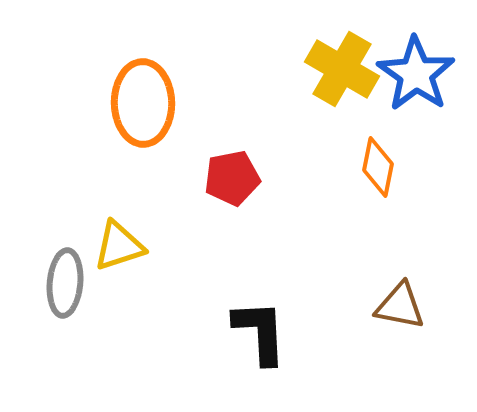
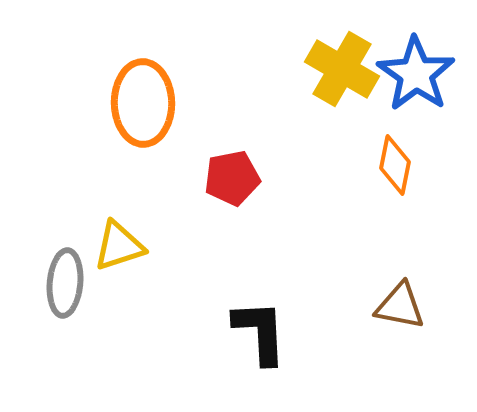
orange diamond: moved 17 px right, 2 px up
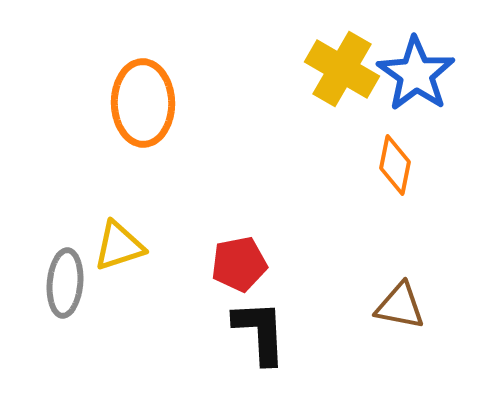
red pentagon: moved 7 px right, 86 px down
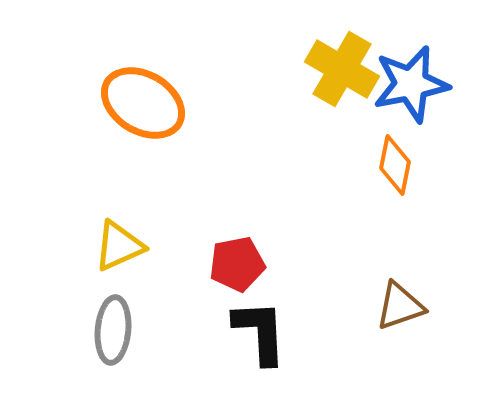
blue star: moved 5 px left, 10 px down; rotated 26 degrees clockwise
orange ellipse: rotated 58 degrees counterclockwise
yellow triangle: rotated 6 degrees counterclockwise
red pentagon: moved 2 px left
gray ellipse: moved 48 px right, 47 px down
brown triangle: rotated 30 degrees counterclockwise
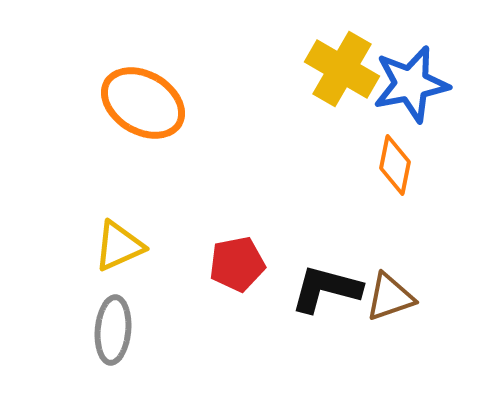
brown triangle: moved 10 px left, 9 px up
black L-shape: moved 66 px right, 43 px up; rotated 72 degrees counterclockwise
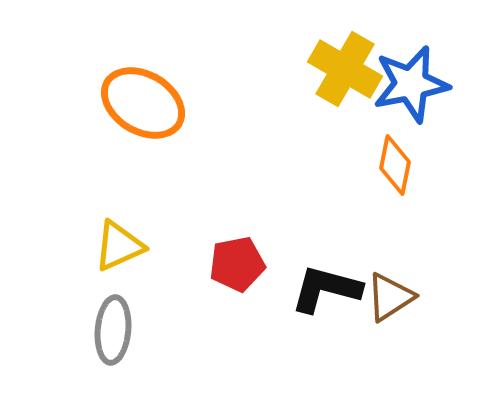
yellow cross: moved 3 px right
brown triangle: rotated 14 degrees counterclockwise
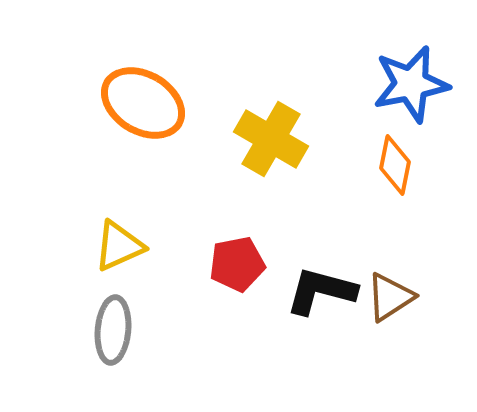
yellow cross: moved 74 px left, 70 px down
black L-shape: moved 5 px left, 2 px down
